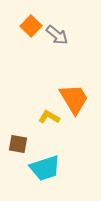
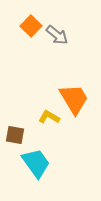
brown square: moved 3 px left, 9 px up
cyan trapezoid: moved 9 px left, 5 px up; rotated 108 degrees counterclockwise
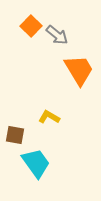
orange trapezoid: moved 5 px right, 29 px up
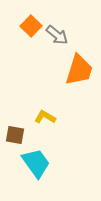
orange trapezoid: rotated 48 degrees clockwise
yellow L-shape: moved 4 px left
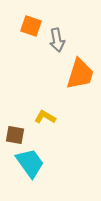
orange square: rotated 25 degrees counterclockwise
gray arrow: moved 5 px down; rotated 40 degrees clockwise
orange trapezoid: moved 1 px right, 4 px down
cyan trapezoid: moved 6 px left
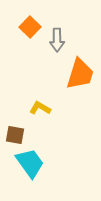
orange square: moved 1 px left, 1 px down; rotated 25 degrees clockwise
gray arrow: rotated 10 degrees clockwise
yellow L-shape: moved 5 px left, 9 px up
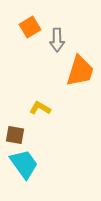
orange square: rotated 15 degrees clockwise
orange trapezoid: moved 3 px up
cyan trapezoid: moved 6 px left, 1 px down
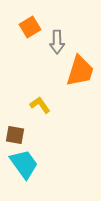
gray arrow: moved 2 px down
yellow L-shape: moved 3 px up; rotated 25 degrees clockwise
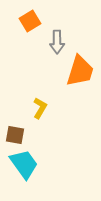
orange square: moved 6 px up
yellow L-shape: moved 3 px down; rotated 65 degrees clockwise
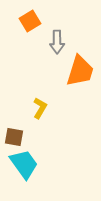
brown square: moved 1 px left, 2 px down
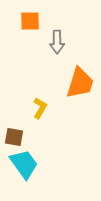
orange square: rotated 30 degrees clockwise
orange trapezoid: moved 12 px down
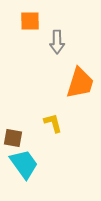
yellow L-shape: moved 13 px right, 15 px down; rotated 45 degrees counterclockwise
brown square: moved 1 px left, 1 px down
